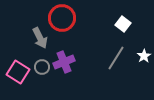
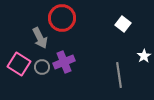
gray line: moved 3 px right, 17 px down; rotated 40 degrees counterclockwise
pink square: moved 1 px right, 8 px up
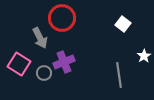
gray circle: moved 2 px right, 6 px down
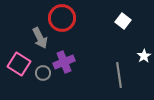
white square: moved 3 px up
gray circle: moved 1 px left
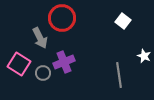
white star: rotated 16 degrees counterclockwise
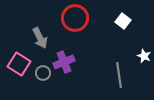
red circle: moved 13 px right
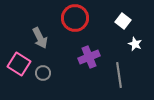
white star: moved 9 px left, 12 px up
purple cross: moved 25 px right, 5 px up
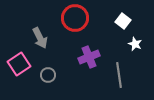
pink square: rotated 25 degrees clockwise
gray circle: moved 5 px right, 2 px down
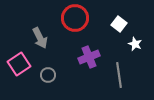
white square: moved 4 px left, 3 px down
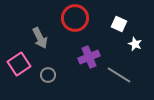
white square: rotated 14 degrees counterclockwise
gray line: rotated 50 degrees counterclockwise
